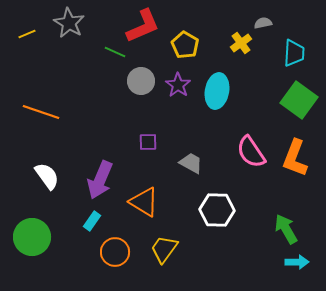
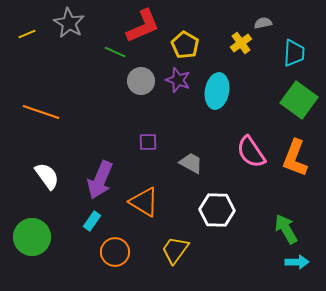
purple star: moved 5 px up; rotated 15 degrees counterclockwise
yellow trapezoid: moved 11 px right, 1 px down
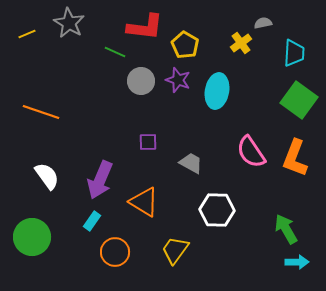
red L-shape: moved 2 px right, 1 px down; rotated 30 degrees clockwise
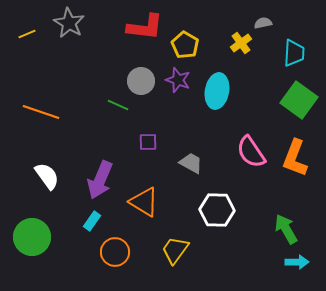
green line: moved 3 px right, 53 px down
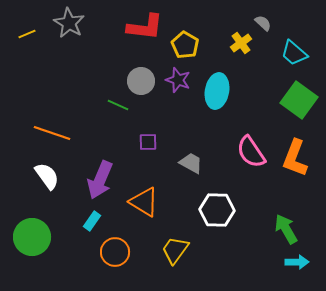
gray semicircle: rotated 54 degrees clockwise
cyan trapezoid: rotated 128 degrees clockwise
orange line: moved 11 px right, 21 px down
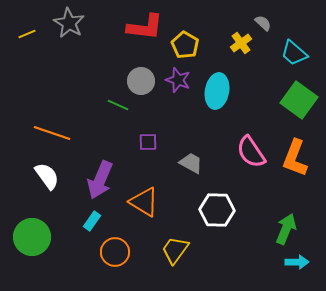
green arrow: rotated 52 degrees clockwise
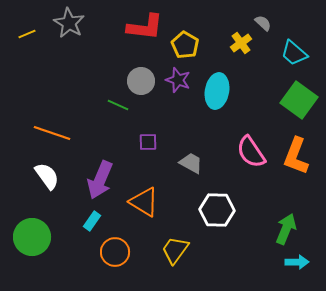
orange L-shape: moved 1 px right, 2 px up
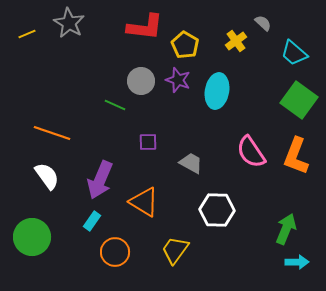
yellow cross: moved 5 px left, 2 px up
green line: moved 3 px left
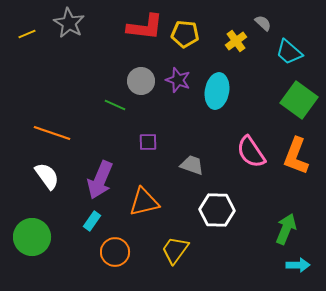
yellow pentagon: moved 11 px up; rotated 24 degrees counterclockwise
cyan trapezoid: moved 5 px left, 1 px up
gray trapezoid: moved 1 px right, 2 px down; rotated 10 degrees counterclockwise
orange triangle: rotated 44 degrees counterclockwise
cyan arrow: moved 1 px right, 3 px down
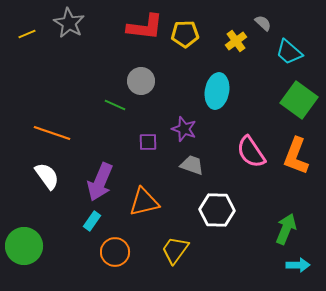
yellow pentagon: rotated 8 degrees counterclockwise
purple star: moved 6 px right, 49 px down
purple arrow: moved 2 px down
green circle: moved 8 px left, 9 px down
